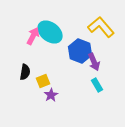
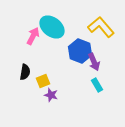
cyan ellipse: moved 2 px right, 5 px up
purple star: rotated 24 degrees counterclockwise
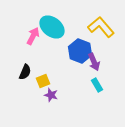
black semicircle: rotated 14 degrees clockwise
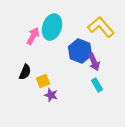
cyan ellipse: rotated 70 degrees clockwise
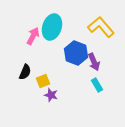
blue hexagon: moved 4 px left, 2 px down
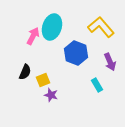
purple arrow: moved 16 px right
yellow square: moved 1 px up
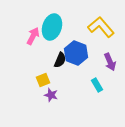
black semicircle: moved 35 px right, 12 px up
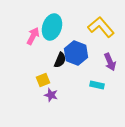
cyan rectangle: rotated 48 degrees counterclockwise
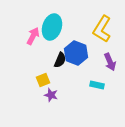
yellow L-shape: moved 1 px right, 2 px down; rotated 108 degrees counterclockwise
